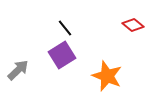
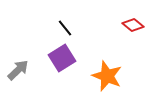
purple square: moved 3 px down
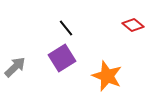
black line: moved 1 px right
gray arrow: moved 3 px left, 3 px up
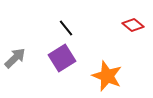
gray arrow: moved 9 px up
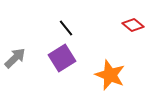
orange star: moved 3 px right, 1 px up
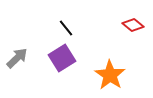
gray arrow: moved 2 px right
orange star: rotated 12 degrees clockwise
